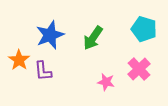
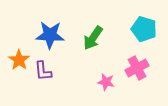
blue star: rotated 24 degrees clockwise
pink cross: moved 2 px left, 1 px up; rotated 15 degrees clockwise
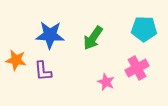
cyan pentagon: rotated 15 degrees counterclockwise
orange star: moved 3 px left; rotated 25 degrees counterclockwise
pink star: rotated 12 degrees clockwise
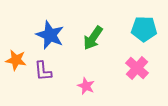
blue star: rotated 20 degrees clockwise
pink cross: rotated 20 degrees counterclockwise
pink star: moved 20 px left, 4 px down
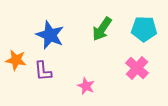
green arrow: moved 9 px right, 9 px up
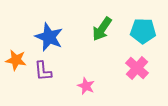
cyan pentagon: moved 1 px left, 2 px down
blue star: moved 1 px left, 2 px down
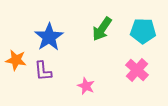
blue star: rotated 16 degrees clockwise
pink cross: moved 2 px down
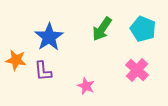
cyan pentagon: moved 2 px up; rotated 20 degrees clockwise
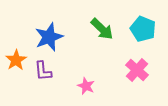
green arrow: rotated 80 degrees counterclockwise
blue star: rotated 12 degrees clockwise
orange star: rotated 30 degrees clockwise
